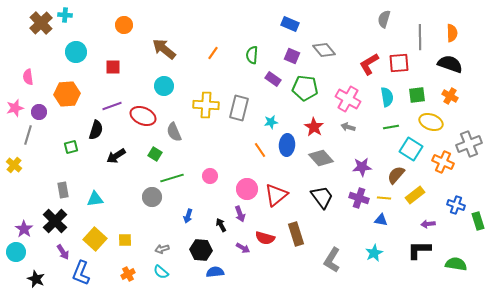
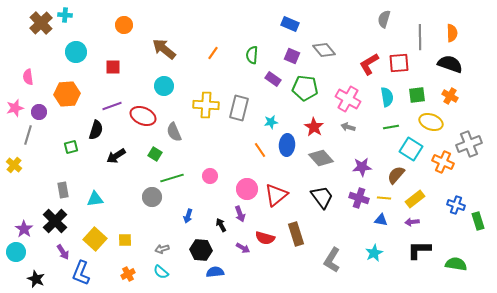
yellow rectangle at (415, 195): moved 4 px down
purple arrow at (428, 224): moved 16 px left, 2 px up
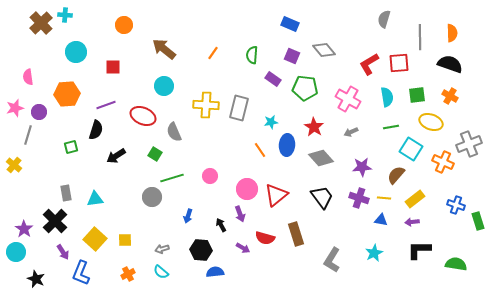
purple line at (112, 106): moved 6 px left, 1 px up
gray arrow at (348, 127): moved 3 px right, 5 px down; rotated 40 degrees counterclockwise
gray rectangle at (63, 190): moved 3 px right, 3 px down
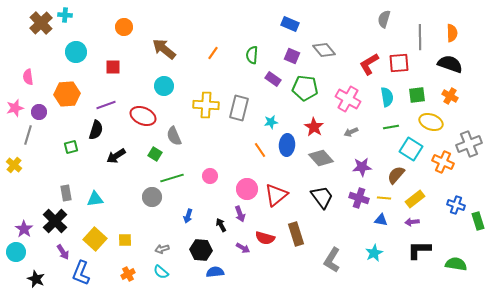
orange circle at (124, 25): moved 2 px down
gray semicircle at (174, 132): moved 4 px down
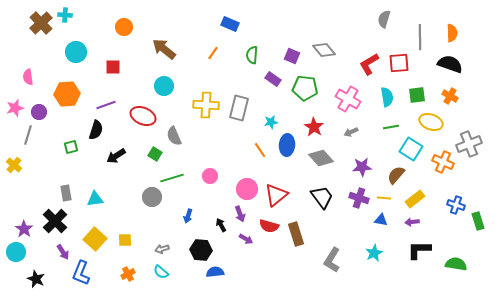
blue rectangle at (290, 24): moved 60 px left
red semicircle at (265, 238): moved 4 px right, 12 px up
purple arrow at (243, 248): moved 3 px right, 9 px up
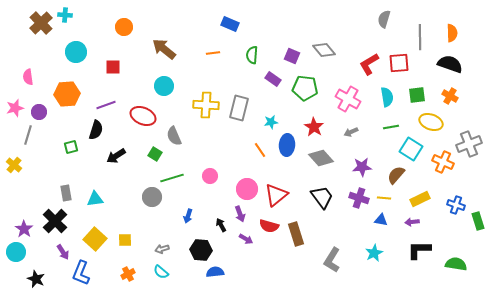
orange line at (213, 53): rotated 48 degrees clockwise
yellow rectangle at (415, 199): moved 5 px right; rotated 12 degrees clockwise
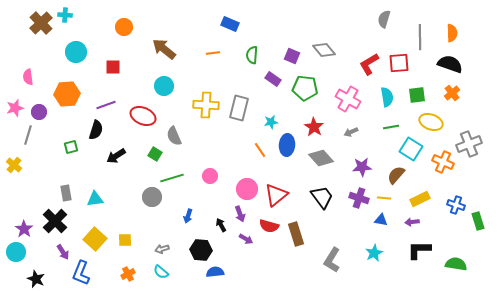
orange cross at (450, 96): moved 2 px right, 3 px up; rotated 21 degrees clockwise
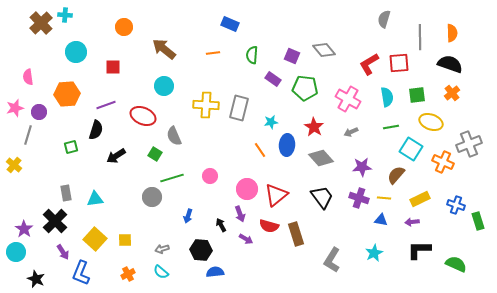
green semicircle at (456, 264): rotated 15 degrees clockwise
